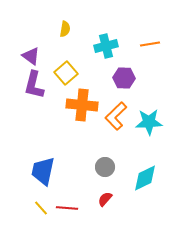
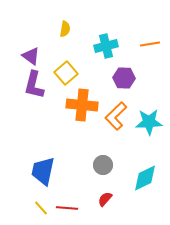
gray circle: moved 2 px left, 2 px up
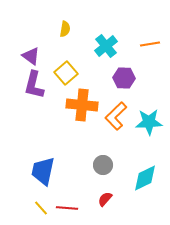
cyan cross: rotated 25 degrees counterclockwise
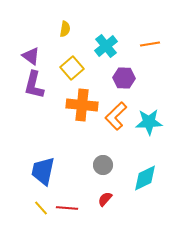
yellow square: moved 6 px right, 5 px up
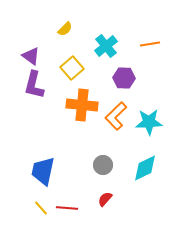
yellow semicircle: rotated 35 degrees clockwise
cyan diamond: moved 10 px up
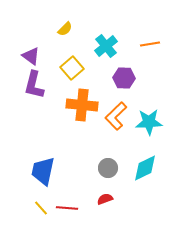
gray circle: moved 5 px right, 3 px down
red semicircle: rotated 28 degrees clockwise
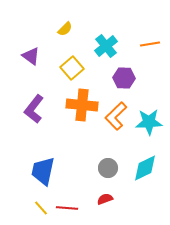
purple L-shape: moved 24 px down; rotated 24 degrees clockwise
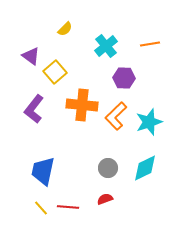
yellow square: moved 17 px left, 4 px down
cyan star: rotated 16 degrees counterclockwise
red line: moved 1 px right, 1 px up
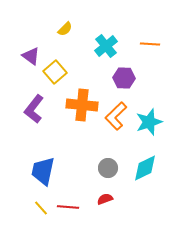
orange line: rotated 12 degrees clockwise
